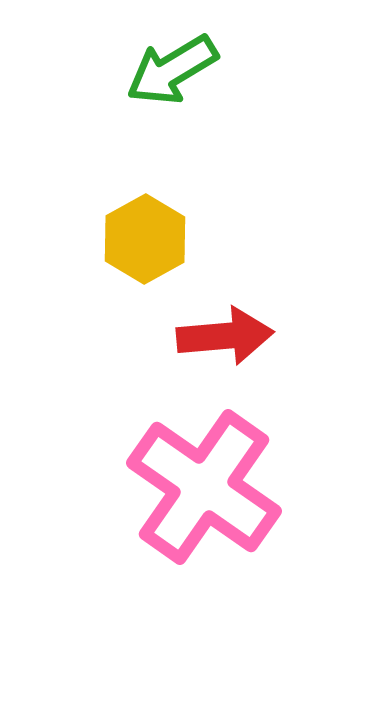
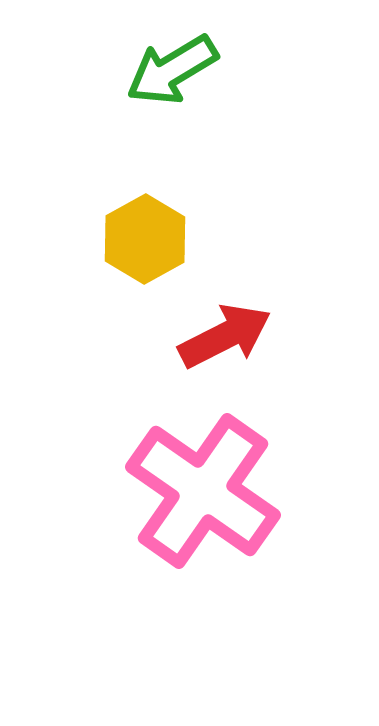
red arrow: rotated 22 degrees counterclockwise
pink cross: moved 1 px left, 4 px down
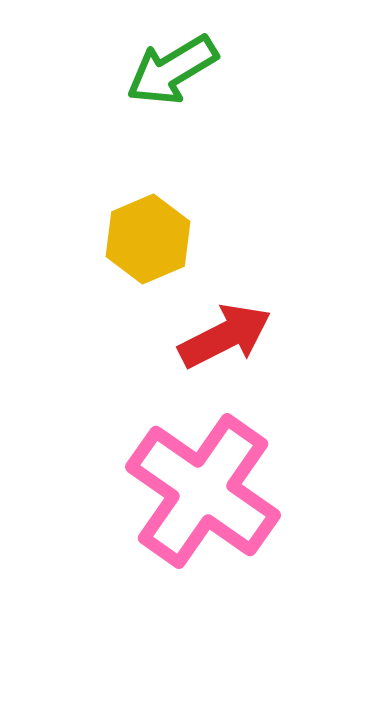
yellow hexagon: moved 3 px right; rotated 6 degrees clockwise
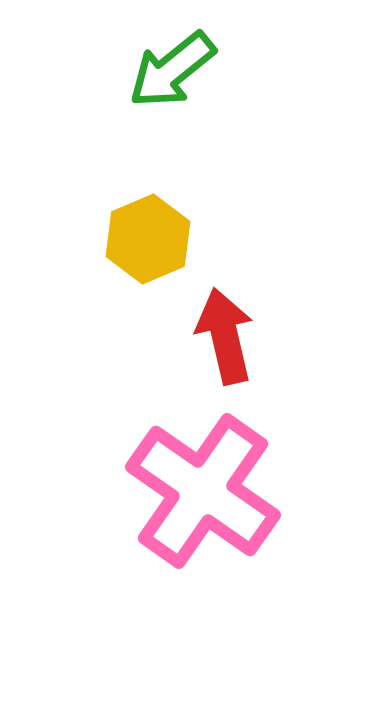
green arrow: rotated 8 degrees counterclockwise
red arrow: rotated 76 degrees counterclockwise
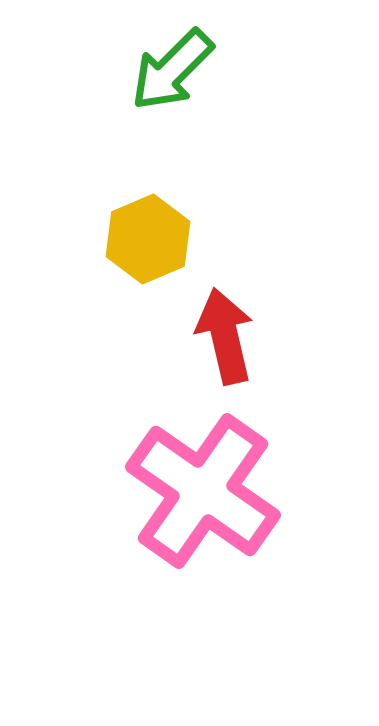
green arrow: rotated 6 degrees counterclockwise
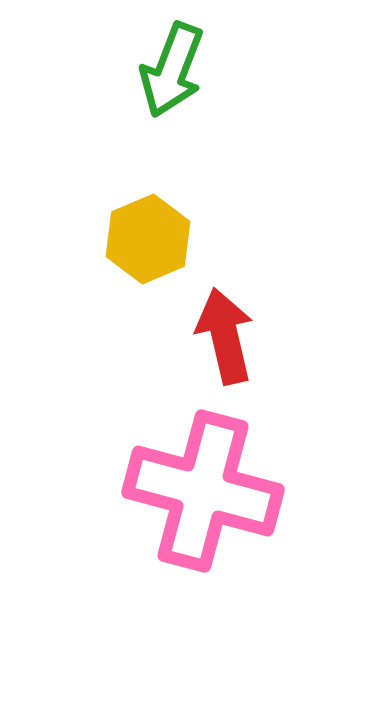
green arrow: rotated 24 degrees counterclockwise
pink cross: rotated 20 degrees counterclockwise
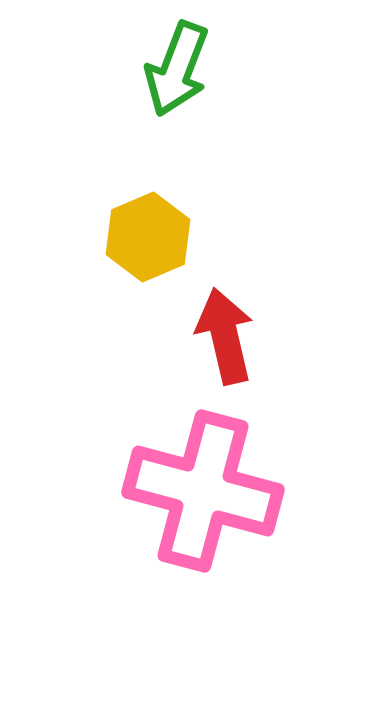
green arrow: moved 5 px right, 1 px up
yellow hexagon: moved 2 px up
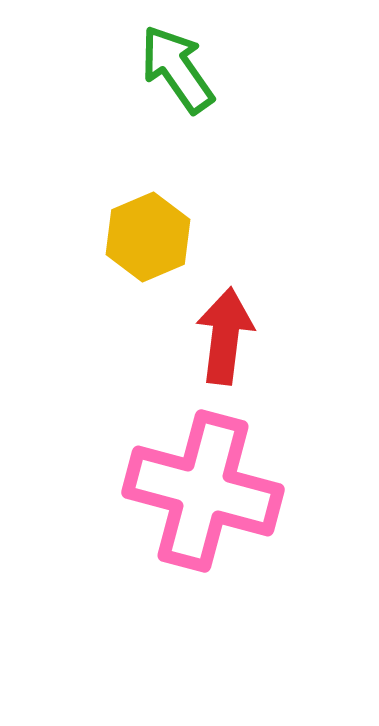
green arrow: rotated 124 degrees clockwise
red arrow: rotated 20 degrees clockwise
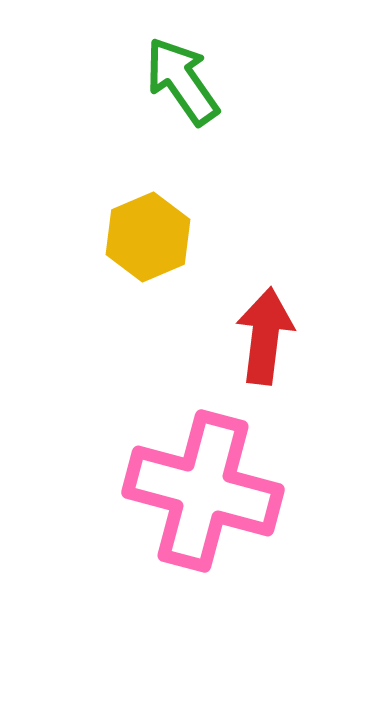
green arrow: moved 5 px right, 12 px down
red arrow: moved 40 px right
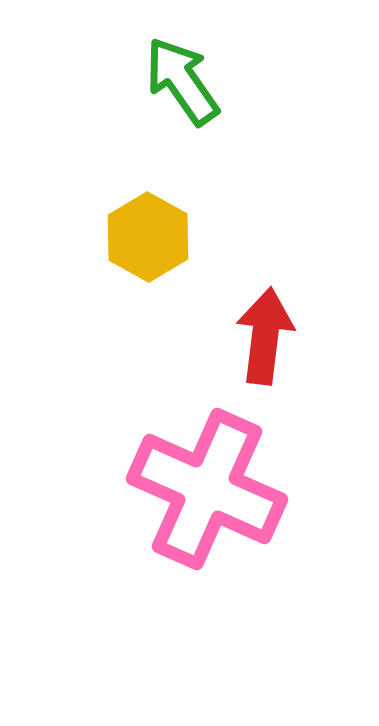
yellow hexagon: rotated 8 degrees counterclockwise
pink cross: moved 4 px right, 2 px up; rotated 9 degrees clockwise
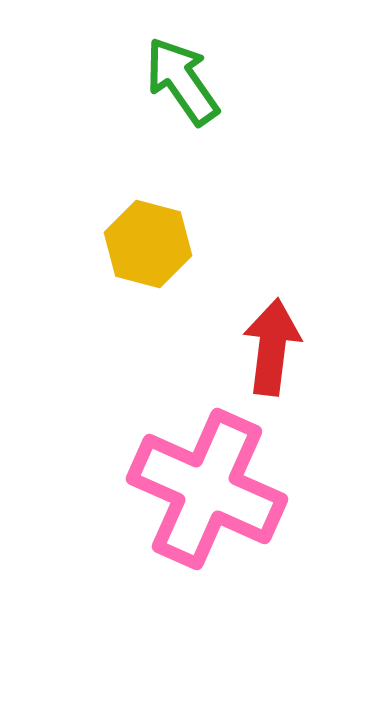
yellow hexagon: moved 7 px down; rotated 14 degrees counterclockwise
red arrow: moved 7 px right, 11 px down
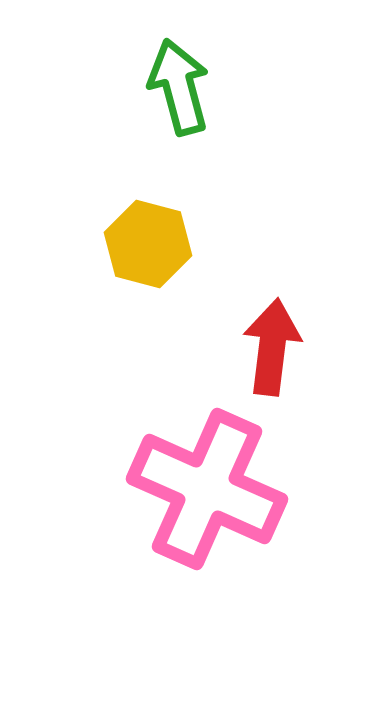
green arrow: moved 3 px left, 6 px down; rotated 20 degrees clockwise
